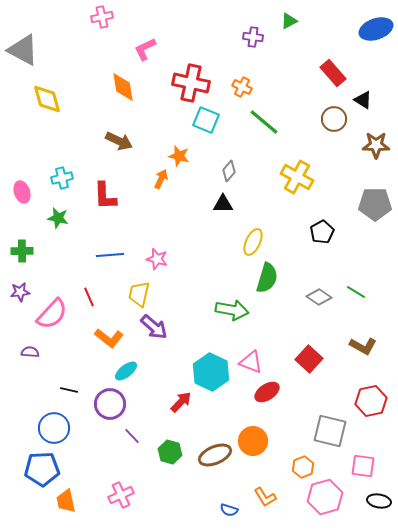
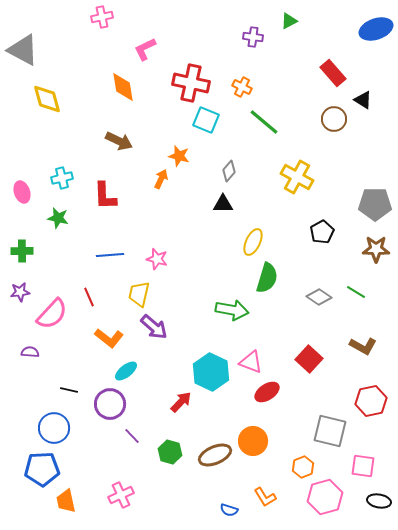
brown star at (376, 145): moved 104 px down
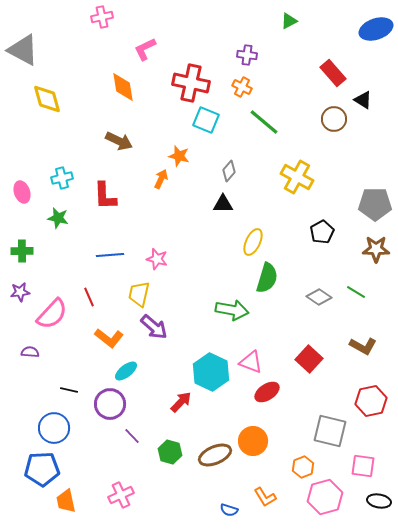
purple cross at (253, 37): moved 6 px left, 18 px down
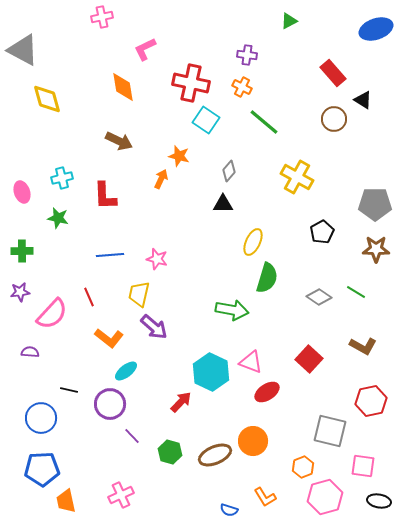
cyan square at (206, 120): rotated 12 degrees clockwise
blue circle at (54, 428): moved 13 px left, 10 px up
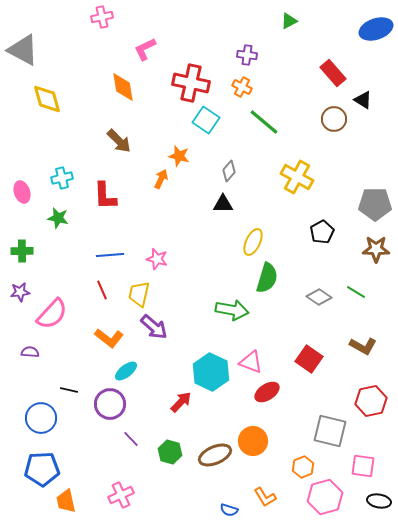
brown arrow at (119, 141): rotated 20 degrees clockwise
red line at (89, 297): moved 13 px right, 7 px up
red square at (309, 359): rotated 8 degrees counterclockwise
purple line at (132, 436): moved 1 px left, 3 px down
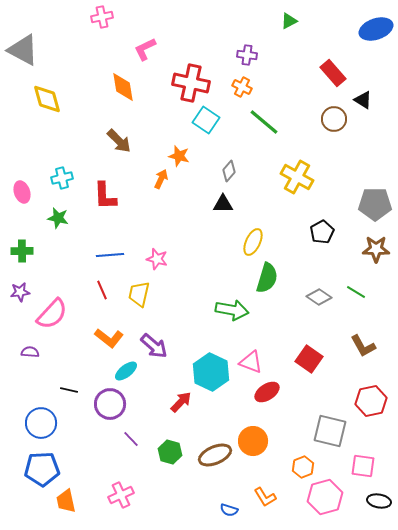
purple arrow at (154, 327): moved 19 px down
brown L-shape at (363, 346): rotated 32 degrees clockwise
blue circle at (41, 418): moved 5 px down
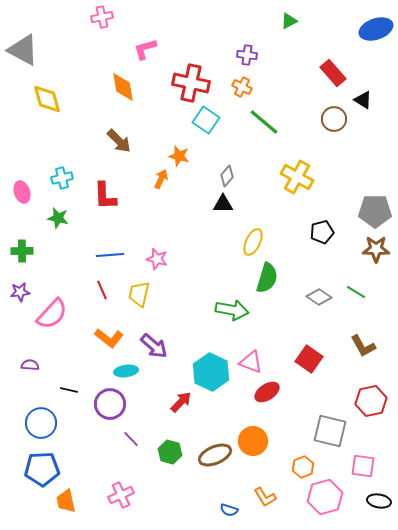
pink L-shape at (145, 49): rotated 10 degrees clockwise
gray diamond at (229, 171): moved 2 px left, 5 px down
gray pentagon at (375, 204): moved 7 px down
black pentagon at (322, 232): rotated 15 degrees clockwise
purple semicircle at (30, 352): moved 13 px down
cyan ellipse at (126, 371): rotated 30 degrees clockwise
